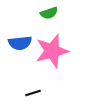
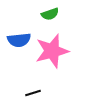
green semicircle: moved 1 px right, 1 px down
blue semicircle: moved 1 px left, 3 px up
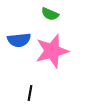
green semicircle: rotated 42 degrees clockwise
black line: moved 3 px left; rotated 63 degrees counterclockwise
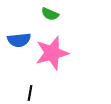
pink star: moved 2 px down
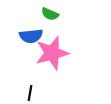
blue semicircle: moved 12 px right, 4 px up
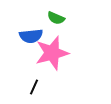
green semicircle: moved 6 px right, 4 px down
black line: moved 4 px right, 6 px up; rotated 14 degrees clockwise
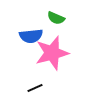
black line: moved 1 px right, 1 px down; rotated 42 degrees clockwise
